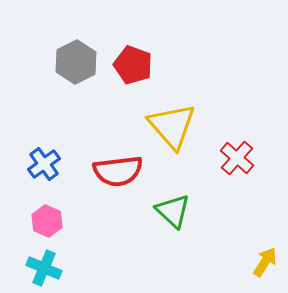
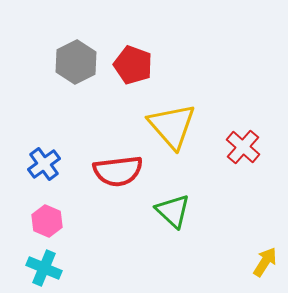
red cross: moved 6 px right, 11 px up
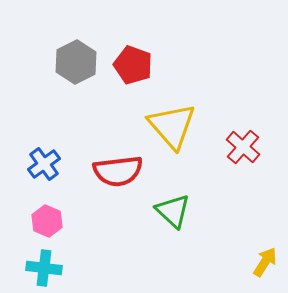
cyan cross: rotated 16 degrees counterclockwise
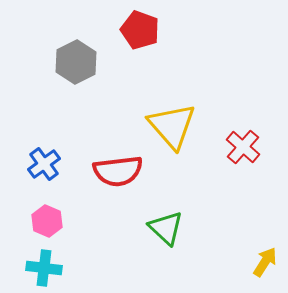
red pentagon: moved 7 px right, 35 px up
green triangle: moved 7 px left, 17 px down
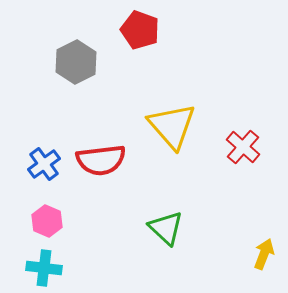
red semicircle: moved 17 px left, 11 px up
yellow arrow: moved 1 px left, 8 px up; rotated 12 degrees counterclockwise
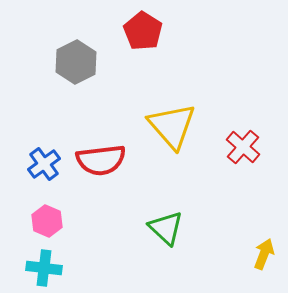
red pentagon: moved 3 px right, 1 px down; rotated 12 degrees clockwise
